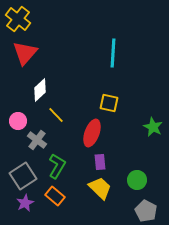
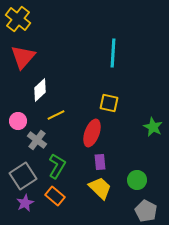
red triangle: moved 2 px left, 4 px down
yellow line: rotated 72 degrees counterclockwise
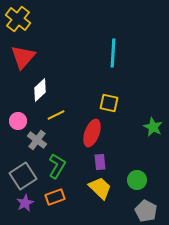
orange rectangle: moved 1 px down; rotated 60 degrees counterclockwise
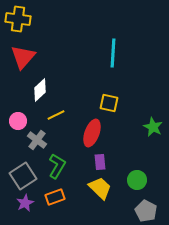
yellow cross: rotated 30 degrees counterclockwise
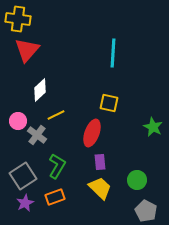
red triangle: moved 4 px right, 7 px up
gray cross: moved 5 px up
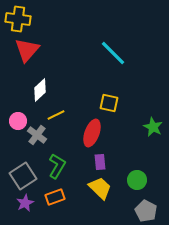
cyan line: rotated 48 degrees counterclockwise
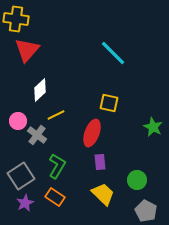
yellow cross: moved 2 px left
gray square: moved 2 px left
yellow trapezoid: moved 3 px right, 6 px down
orange rectangle: rotated 54 degrees clockwise
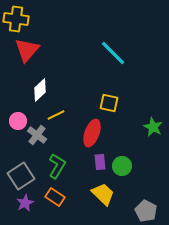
green circle: moved 15 px left, 14 px up
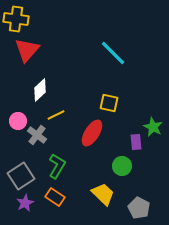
red ellipse: rotated 12 degrees clockwise
purple rectangle: moved 36 px right, 20 px up
gray pentagon: moved 7 px left, 3 px up
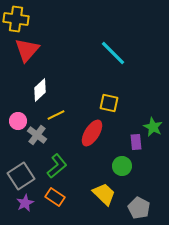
green L-shape: rotated 20 degrees clockwise
yellow trapezoid: moved 1 px right
